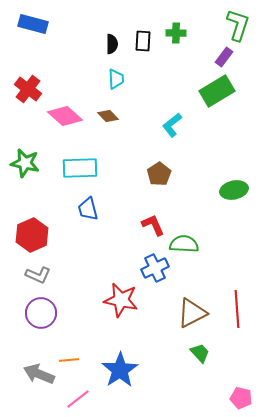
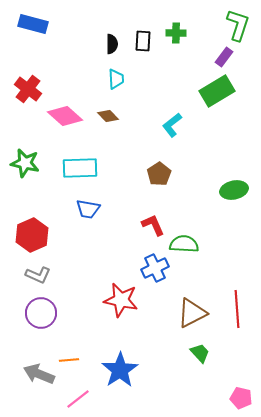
blue trapezoid: rotated 65 degrees counterclockwise
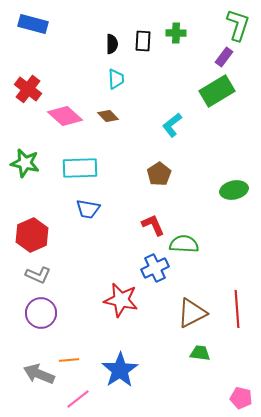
green trapezoid: rotated 40 degrees counterclockwise
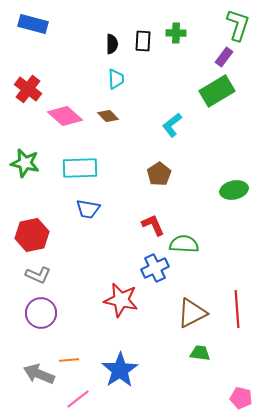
red hexagon: rotated 12 degrees clockwise
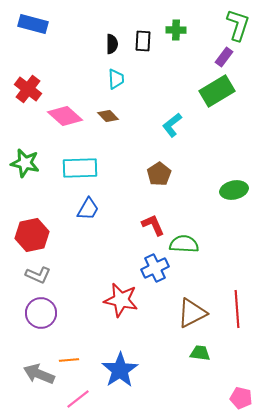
green cross: moved 3 px up
blue trapezoid: rotated 70 degrees counterclockwise
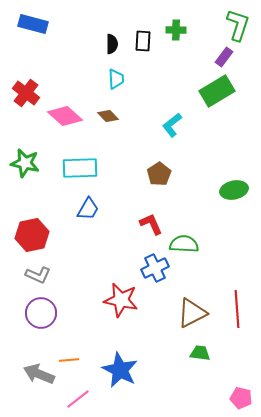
red cross: moved 2 px left, 4 px down
red L-shape: moved 2 px left, 1 px up
blue star: rotated 12 degrees counterclockwise
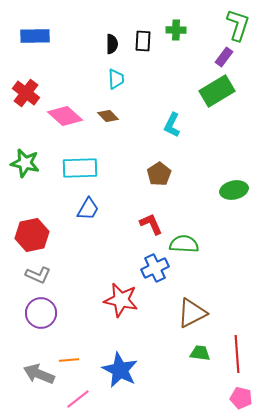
blue rectangle: moved 2 px right, 12 px down; rotated 16 degrees counterclockwise
cyan L-shape: rotated 25 degrees counterclockwise
red line: moved 45 px down
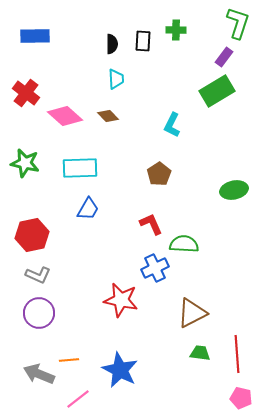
green L-shape: moved 2 px up
purple circle: moved 2 px left
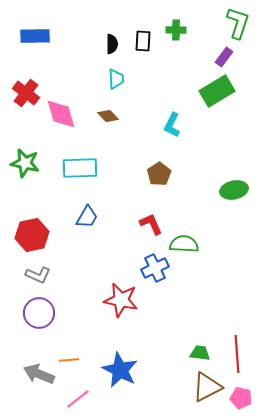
pink diamond: moved 4 px left, 2 px up; rotated 32 degrees clockwise
blue trapezoid: moved 1 px left, 8 px down
brown triangle: moved 15 px right, 74 px down
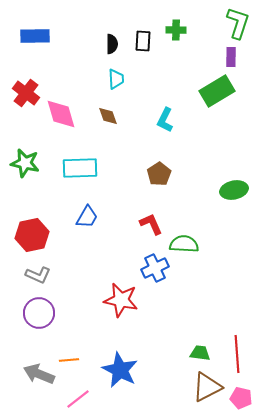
purple rectangle: moved 7 px right; rotated 36 degrees counterclockwise
brown diamond: rotated 25 degrees clockwise
cyan L-shape: moved 7 px left, 5 px up
